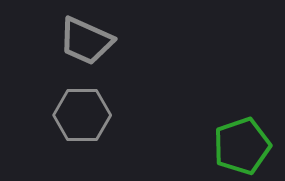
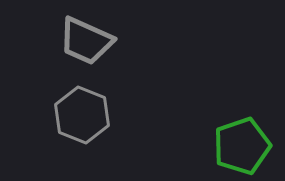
gray hexagon: rotated 22 degrees clockwise
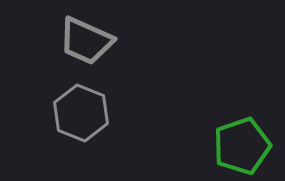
gray hexagon: moved 1 px left, 2 px up
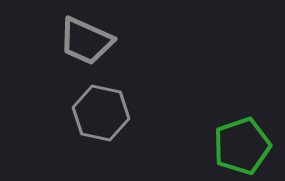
gray hexagon: moved 20 px right; rotated 10 degrees counterclockwise
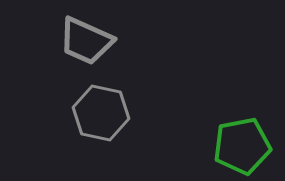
green pentagon: rotated 8 degrees clockwise
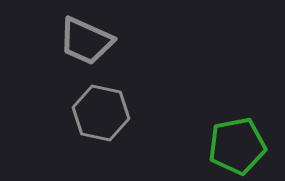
green pentagon: moved 5 px left
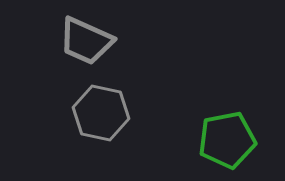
green pentagon: moved 10 px left, 6 px up
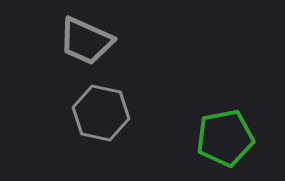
green pentagon: moved 2 px left, 2 px up
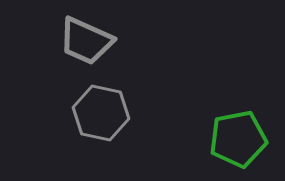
green pentagon: moved 13 px right, 1 px down
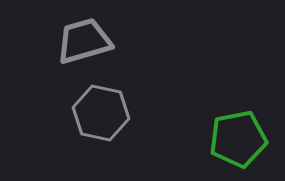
gray trapezoid: moved 2 px left; rotated 140 degrees clockwise
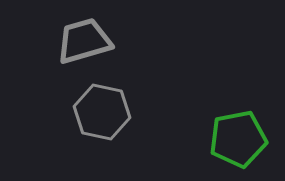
gray hexagon: moved 1 px right, 1 px up
